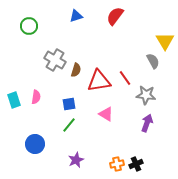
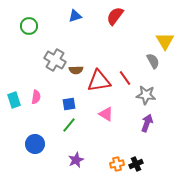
blue triangle: moved 1 px left
brown semicircle: rotated 72 degrees clockwise
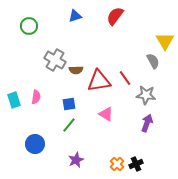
orange cross: rotated 32 degrees counterclockwise
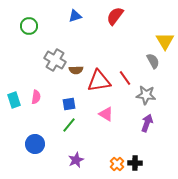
black cross: moved 1 px left, 1 px up; rotated 24 degrees clockwise
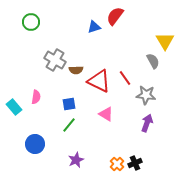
blue triangle: moved 19 px right, 11 px down
green circle: moved 2 px right, 4 px up
red triangle: rotated 35 degrees clockwise
cyan rectangle: moved 7 px down; rotated 21 degrees counterclockwise
black cross: rotated 24 degrees counterclockwise
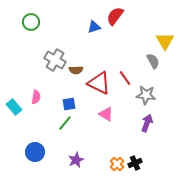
red triangle: moved 2 px down
green line: moved 4 px left, 2 px up
blue circle: moved 8 px down
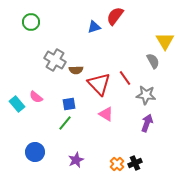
red triangle: moved 1 px down; rotated 20 degrees clockwise
pink semicircle: rotated 120 degrees clockwise
cyan rectangle: moved 3 px right, 3 px up
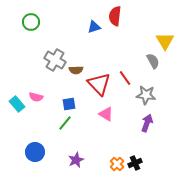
red semicircle: rotated 30 degrees counterclockwise
pink semicircle: rotated 24 degrees counterclockwise
